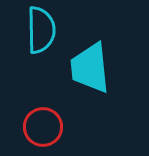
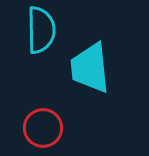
red circle: moved 1 px down
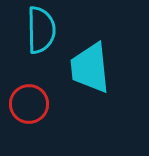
red circle: moved 14 px left, 24 px up
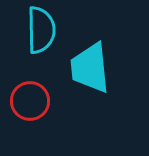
red circle: moved 1 px right, 3 px up
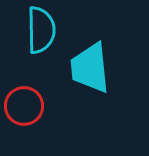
red circle: moved 6 px left, 5 px down
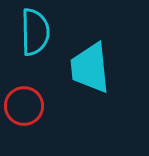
cyan semicircle: moved 6 px left, 2 px down
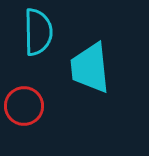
cyan semicircle: moved 3 px right
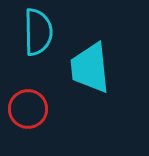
red circle: moved 4 px right, 3 px down
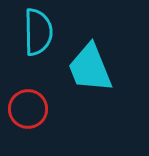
cyan trapezoid: rotated 16 degrees counterclockwise
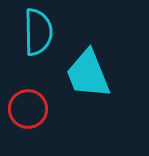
cyan trapezoid: moved 2 px left, 6 px down
